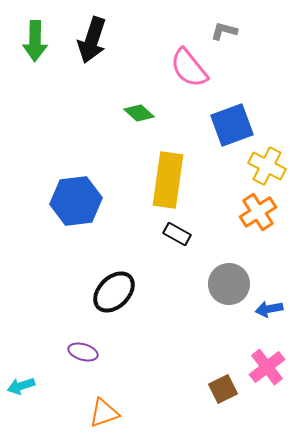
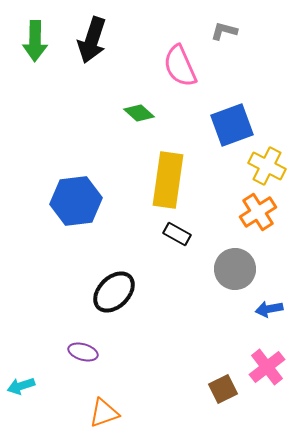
pink semicircle: moved 9 px left, 2 px up; rotated 15 degrees clockwise
gray circle: moved 6 px right, 15 px up
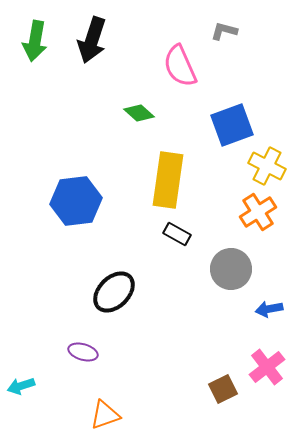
green arrow: rotated 9 degrees clockwise
gray circle: moved 4 px left
orange triangle: moved 1 px right, 2 px down
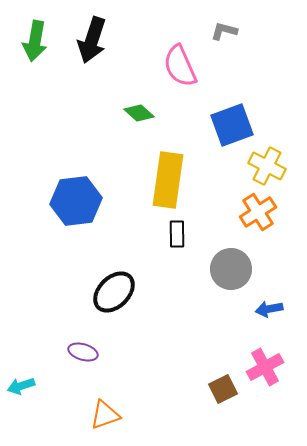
black rectangle: rotated 60 degrees clockwise
pink cross: moved 2 px left; rotated 9 degrees clockwise
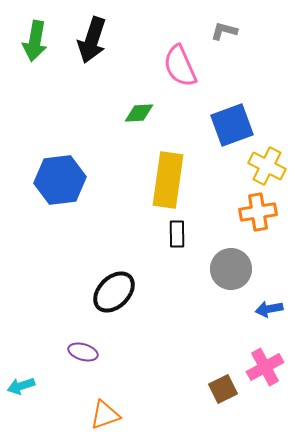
green diamond: rotated 44 degrees counterclockwise
blue hexagon: moved 16 px left, 21 px up
orange cross: rotated 24 degrees clockwise
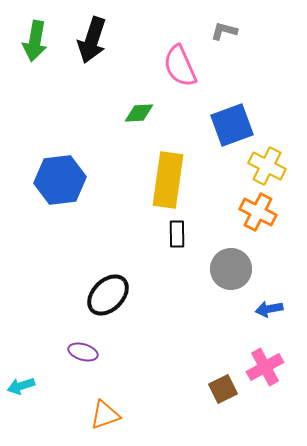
orange cross: rotated 36 degrees clockwise
black ellipse: moved 6 px left, 3 px down
